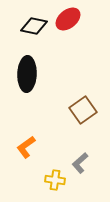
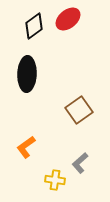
black diamond: rotated 48 degrees counterclockwise
brown square: moved 4 px left
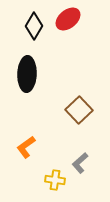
black diamond: rotated 24 degrees counterclockwise
brown square: rotated 8 degrees counterclockwise
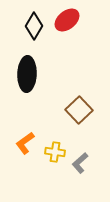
red ellipse: moved 1 px left, 1 px down
orange L-shape: moved 1 px left, 4 px up
yellow cross: moved 28 px up
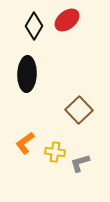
gray L-shape: rotated 25 degrees clockwise
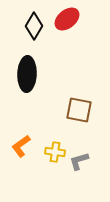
red ellipse: moved 1 px up
brown square: rotated 36 degrees counterclockwise
orange L-shape: moved 4 px left, 3 px down
gray L-shape: moved 1 px left, 2 px up
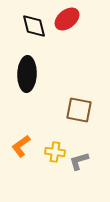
black diamond: rotated 44 degrees counterclockwise
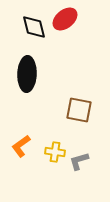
red ellipse: moved 2 px left
black diamond: moved 1 px down
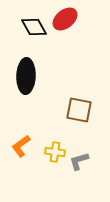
black diamond: rotated 16 degrees counterclockwise
black ellipse: moved 1 px left, 2 px down
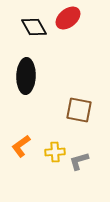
red ellipse: moved 3 px right, 1 px up
yellow cross: rotated 12 degrees counterclockwise
